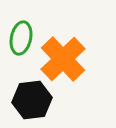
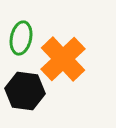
black hexagon: moved 7 px left, 9 px up; rotated 15 degrees clockwise
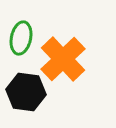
black hexagon: moved 1 px right, 1 px down
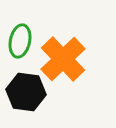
green ellipse: moved 1 px left, 3 px down
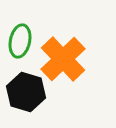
black hexagon: rotated 9 degrees clockwise
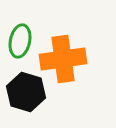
orange cross: rotated 36 degrees clockwise
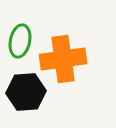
black hexagon: rotated 21 degrees counterclockwise
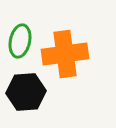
orange cross: moved 2 px right, 5 px up
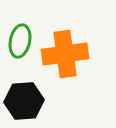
black hexagon: moved 2 px left, 9 px down
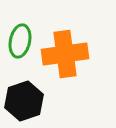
black hexagon: rotated 15 degrees counterclockwise
